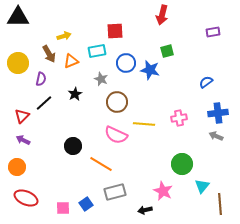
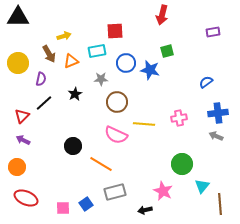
gray star: rotated 24 degrees counterclockwise
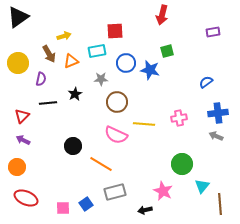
black triangle: rotated 35 degrees counterclockwise
black line: moved 4 px right; rotated 36 degrees clockwise
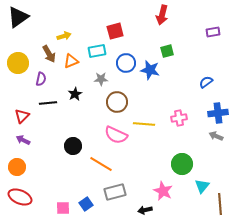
red square: rotated 12 degrees counterclockwise
red ellipse: moved 6 px left, 1 px up
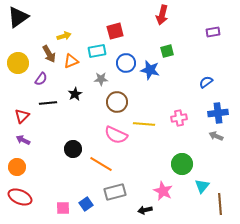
purple semicircle: rotated 24 degrees clockwise
black circle: moved 3 px down
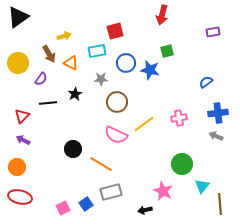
orange triangle: moved 2 px down; rotated 49 degrees clockwise
yellow line: rotated 40 degrees counterclockwise
gray rectangle: moved 4 px left
red ellipse: rotated 10 degrees counterclockwise
pink square: rotated 24 degrees counterclockwise
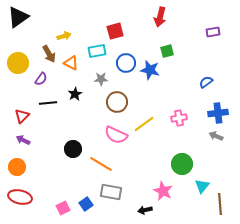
red arrow: moved 2 px left, 2 px down
gray rectangle: rotated 25 degrees clockwise
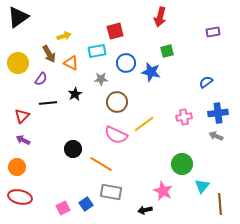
blue star: moved 1 px right, 2 px down
pink cross: moved 5 px right, 1 px up
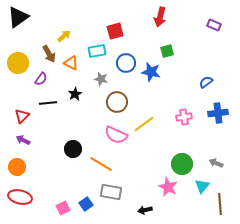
purple rectangle: moved 1 px right, 7 px up; rotated 32 degrees clockwise
yellow arrow: rotated 24 degrees counterclockwise
gray star: rotated 16 degrees clockwise
gray arrow: moved 27 px down
pink star: moved 5 px right, 4 px up
